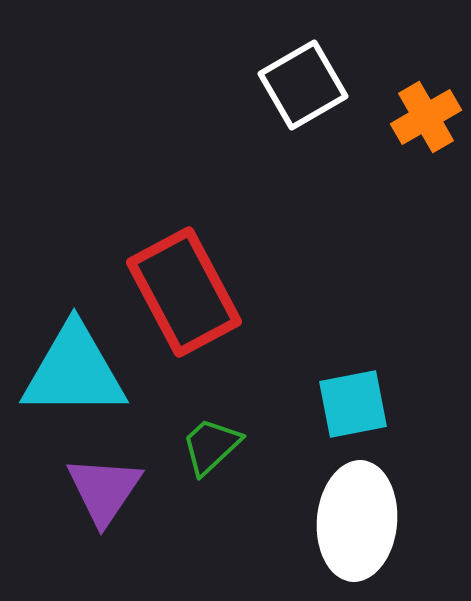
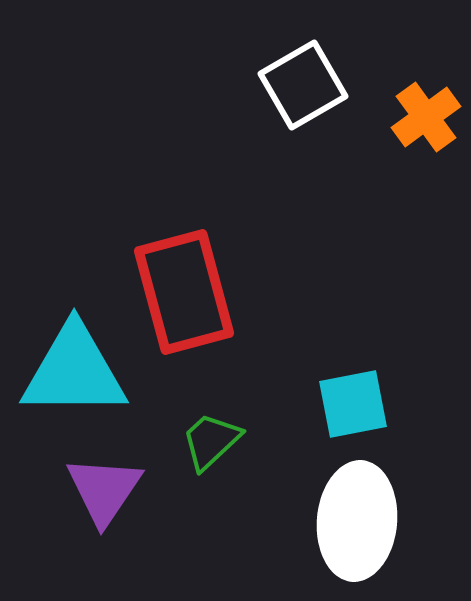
orange cross: rotated 6 degrees counterclockwise
red rectangle: rotated 13 degrees clockwise
green trapezoid: moved 5 px up
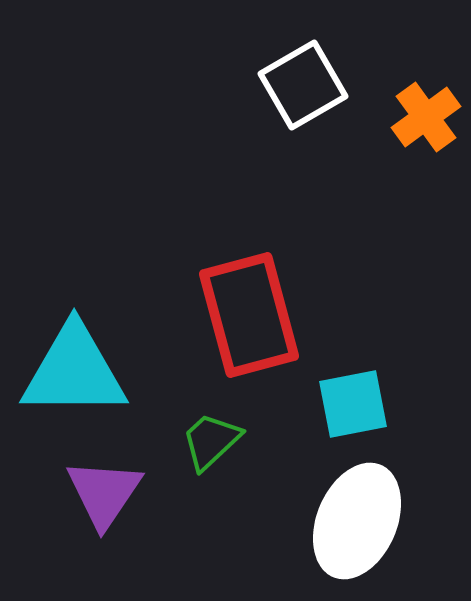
red rectangle: moved 65 px right, 23 px down
purple triangle: moved 3 px down
white ellipse: rotated 18 degrees clockwise
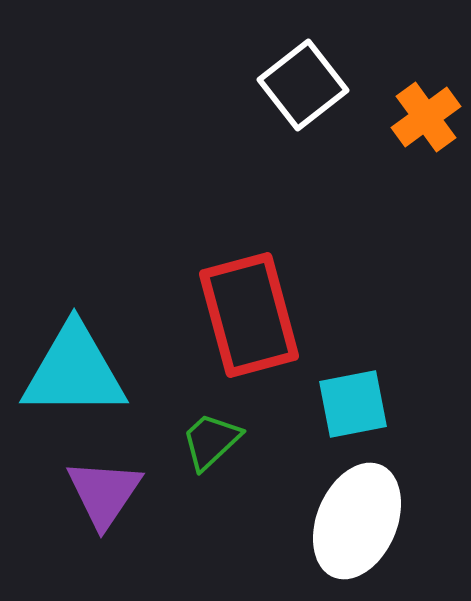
white square: rotated 8 degrees counterclockwise
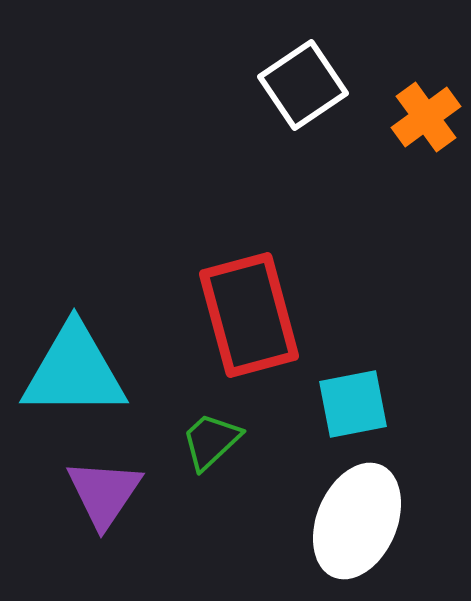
white square: rotated 4 degrees clockwise
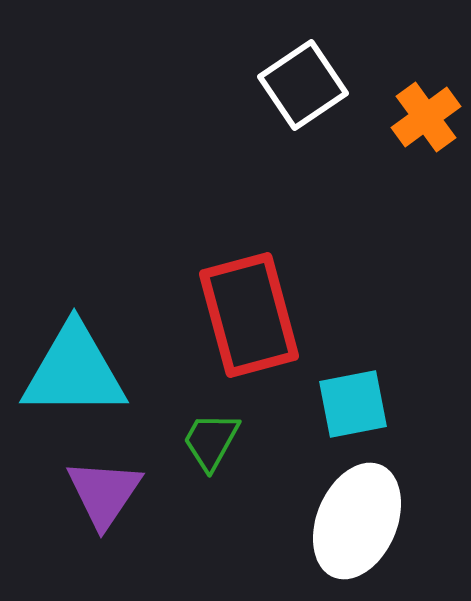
green trapezoid: rotated 18 degrees counterclockwise
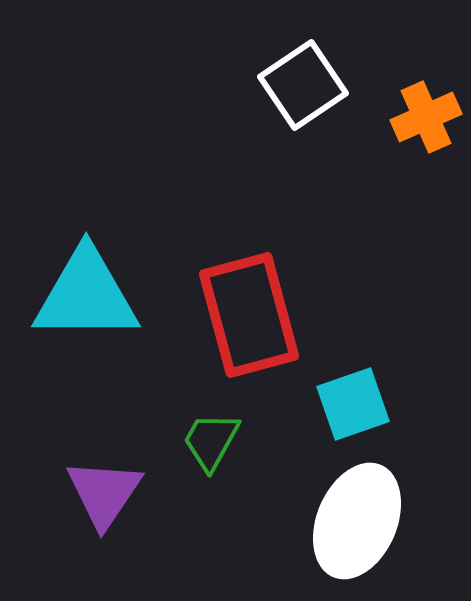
orange cross: rotated 12 degrees clockwise
cyan triangle: moved 12 px right, 76 px up
cyan square: rotated 8 degrees counterclockwise
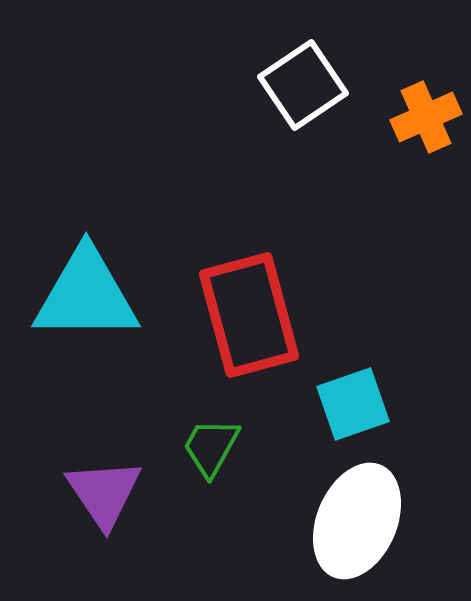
green trapezoid: moved 6 px down
purple triangle: rotated 8 degrees counterclockwise
